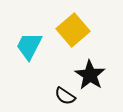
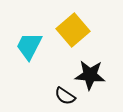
black star: rotated 28 degrees counterclockwise
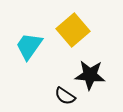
cyan trapezoid: rotated 8 degrees clockwise
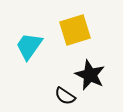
yellow square: moved 2 px right; rotated 24 degrees clockwise
black star: rotated 20 degrees clockwise
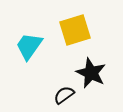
black star: moved 1 px right, 2 px up
black semicircle: moved 1 px left, 1 px up; rotated 110 degrees clockwise
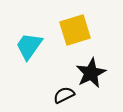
black star: rotated 20 degrees clockwise
black semicircle: rotated 10 degrees clockwise
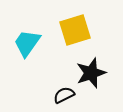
cyan trapezoid: moved 2 px left, 3 px up
black star: rotated 8 degrees clockwise
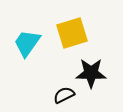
yellow square: moved 3 px left, 3 px down
black star: rotated 20 degrees clockwise
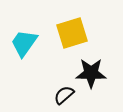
cyan trapezoid: moved 3 px left
black semicircle: rotated 15 degrees counterclockwise
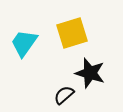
black star: moved 1 px left; rotated 16 degrees clockwise
